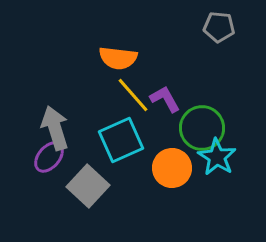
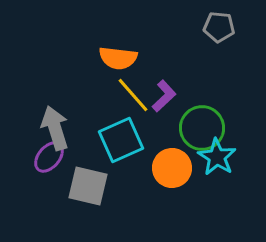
purple L-shape: moved 1 px left, 3 px up; rotated 76 degrees clockwise
gray square: rotated 30 degrees counterclockwise
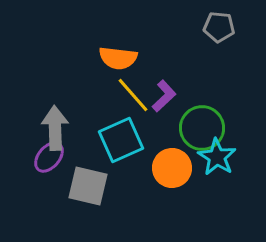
gray arrow: rotated 15 degrees clockwise
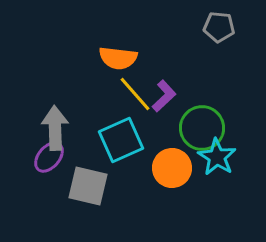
yellow line: moved 2 px right, 1 px up
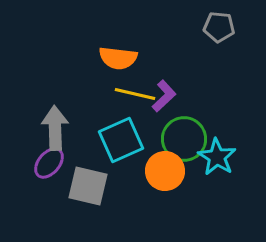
yellow line: rotated 36 degrees counterclockwise
green circle: moved 18 px left, 11 px down
purple ellipse: moved 6 px down
orange circle: moved 7 px left, 3 px down
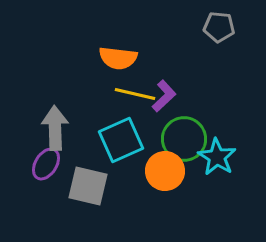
purple ellipse: moved 3 px left, 1 px down; rotated 8 degrees counterclockwise
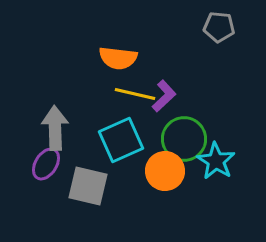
cyan star: moved 1 px left, 4 px down
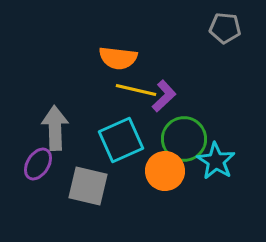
gray pentagon: moved 6 px right, 1 px down
yellow line: moved 1 px right, 4 px up
purple ellipse: moved 8 px left
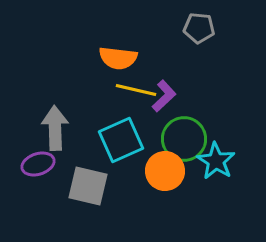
gray pentagon: moved 26 px left
purple ellipse: rotated 40 degrees clockwise
